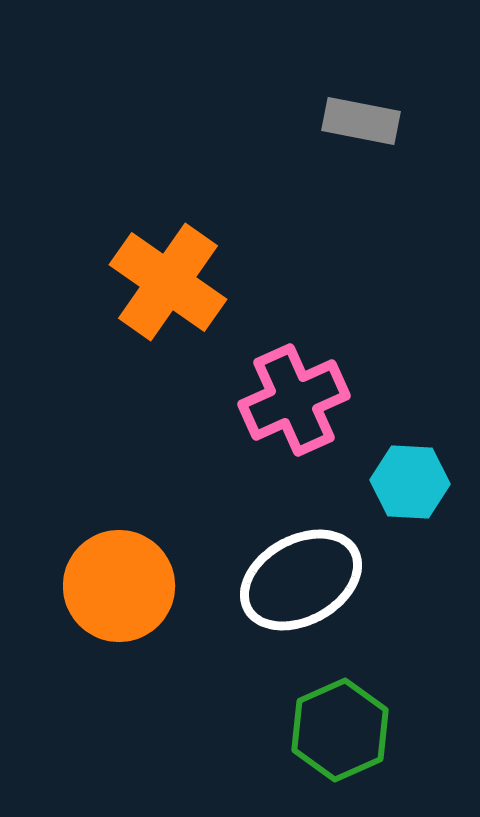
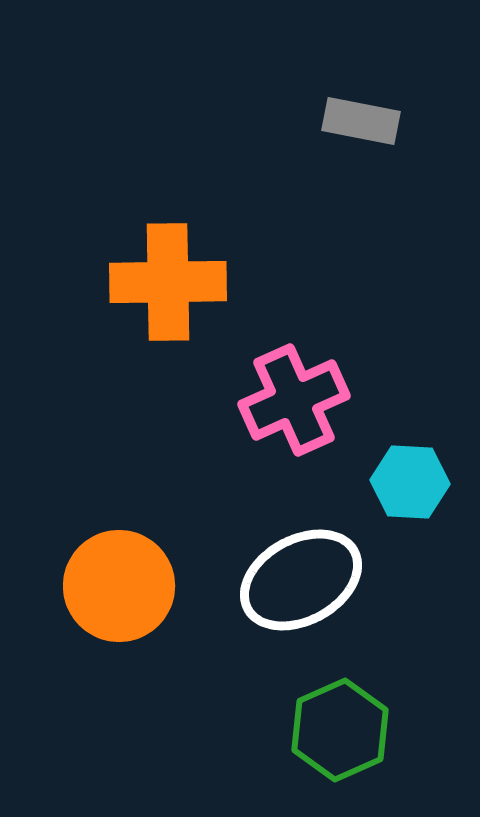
orange cross: rotated 36 degrees counterclockwise
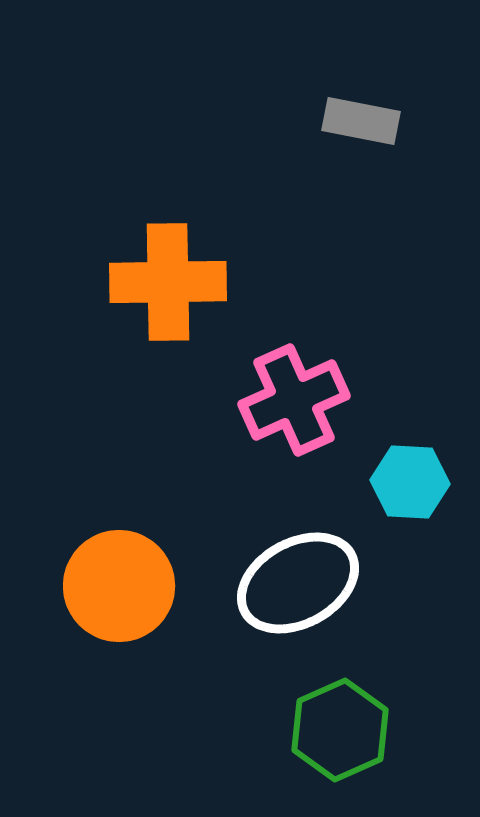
white ellipse: moved 3 px left, 3 px down
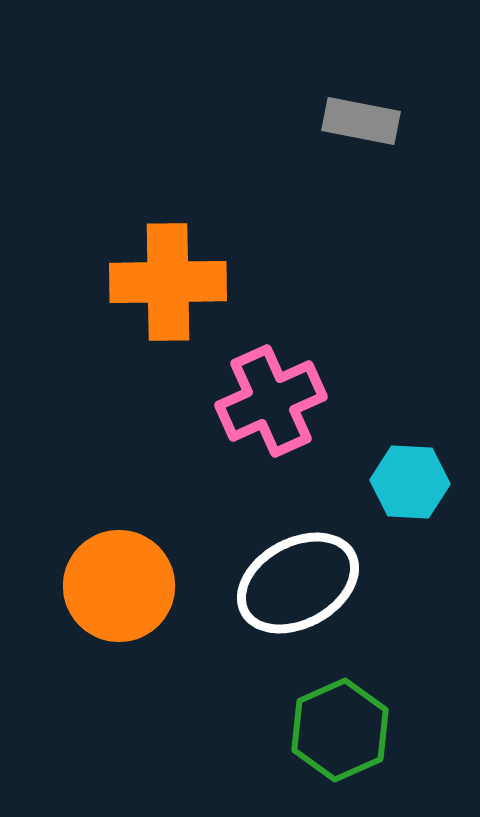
pink cross: moved 23 px left, 1 px down
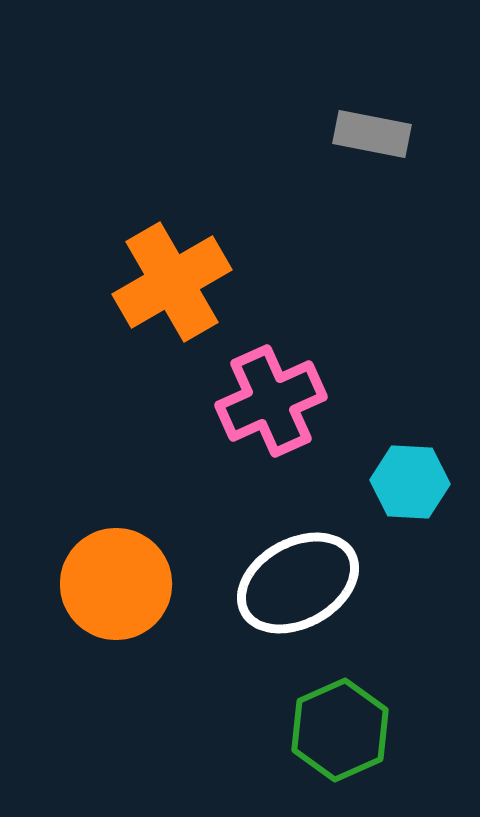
gray rectangle: moved 11 px right, 13 px down
orange cross: moved 4 px right; rotated 29 degrees counterclockwise
orange circle: moved 3 px left, 2 px up
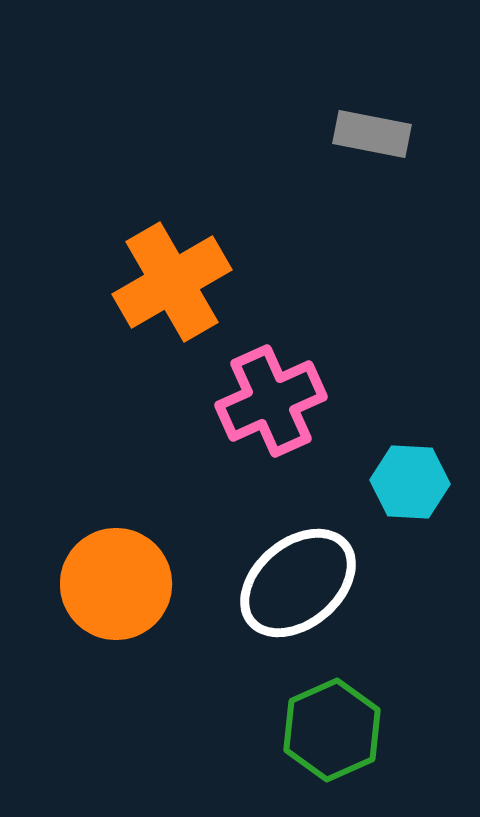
white ellipse: rotated 11 degrees counterclockwise
green hexagon: moved 8 px left
